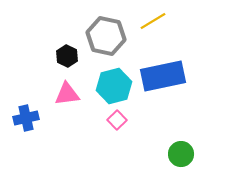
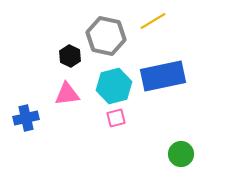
black hexagon: moved 3 px right
pink square: moved 1 px left, 2 px up; rotated 30 degrees clockwise
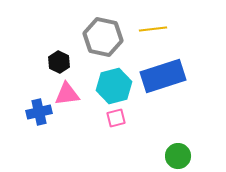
yellow line: moved 8 px down; rotated 24 degrees clockwise
gray hexagon: moved 3 px left, 1 px down
black hexagon: moved 11 px left, 6 px down
blue rectangle: rotated 6 degrees counterclockwise
blue cross: moved 13 px right, 6 px up
green circle: moved 3 px left, 2 px down
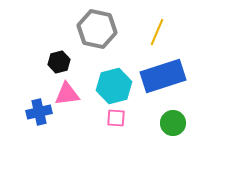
yellow line: moved 4 px right, 3 px down; rotated 60 degrees counterclockwise
gray hexagon: moved 6 px left, 8 px up
black hexagon: rotated 20 degrees clockwise
pink square: rotated 18 degrees clockwise
green circle: moved 5 px left, 33 px up
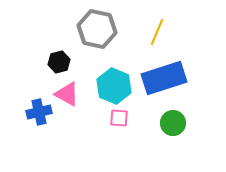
blue rectangle: moved 1 px right, 2 px down
cyan hexagon: rotated 24 degrees counterclockwise
pink triangle: rotated 36 degrees clockwise
pink square: moved 3 px right
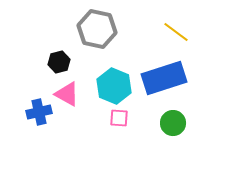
yellow line: moved 19 px right; rotated 76 degrees counterclockwise
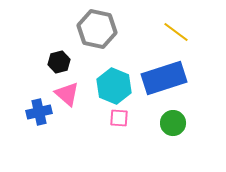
pink triangle: rotated 12 degrees clockwise
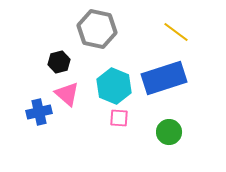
green circle: moved 4 px left, 9 px down
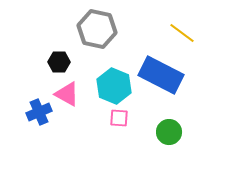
yellow line: moved 6 px right, 1 px down
black hexagon: rotated 15 degrees clockwise
blue rectangle: moved 3 px left, 3 px up; rotated 45 degrees clockwise
pink triangle: rotated 12 degrees counterclockwise
blue cross: rotated 10 degrees counterclockwise
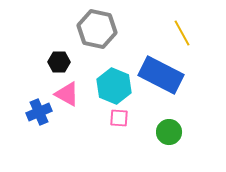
yellow line: rotated 24 degrees clockwise
